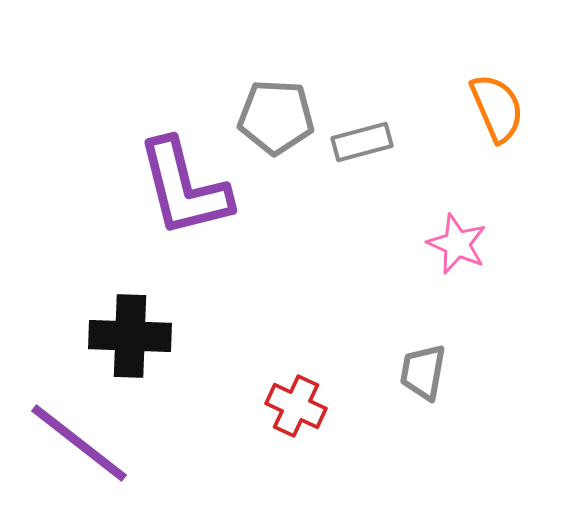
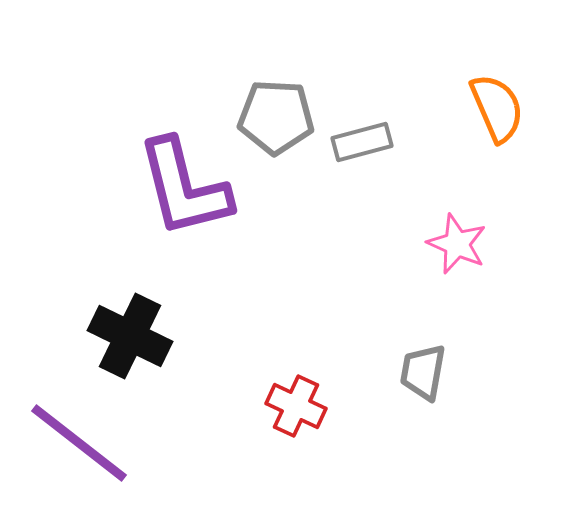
black cross: rotated 24 degrees clockwise
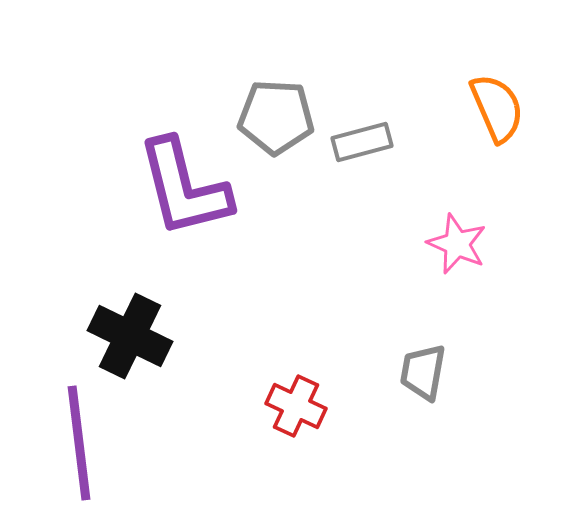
purple line: rotated 45 degrees clockwise
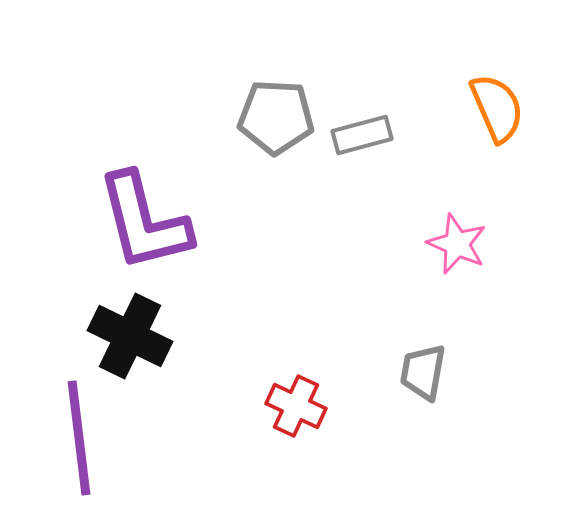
gray rectangle: moved 7 px up
purple L-shape: moved 40 px left, 34 px down
purple line: moved 5 px up
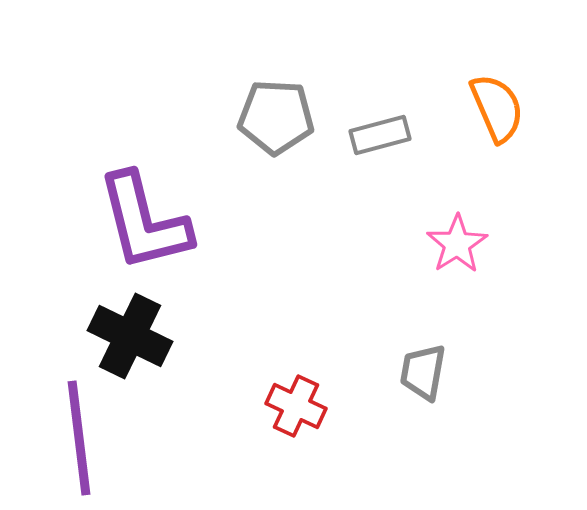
gray rectangle: moved 18 px right
pink star: rotated 16 degrees clockwise
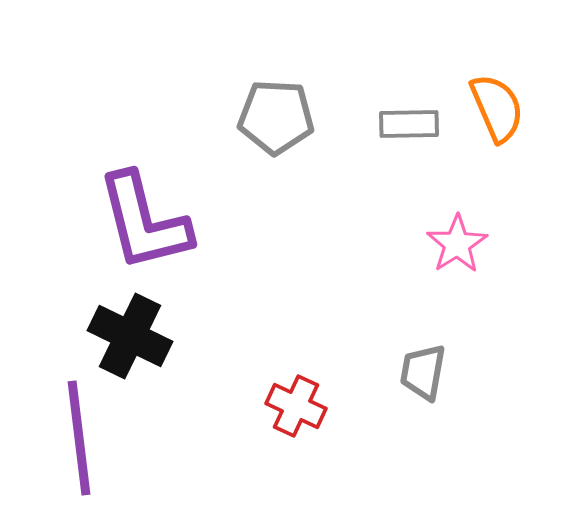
gray rectangle: moved 29 px right, 11 px up; rotated 14 degrees clockwise
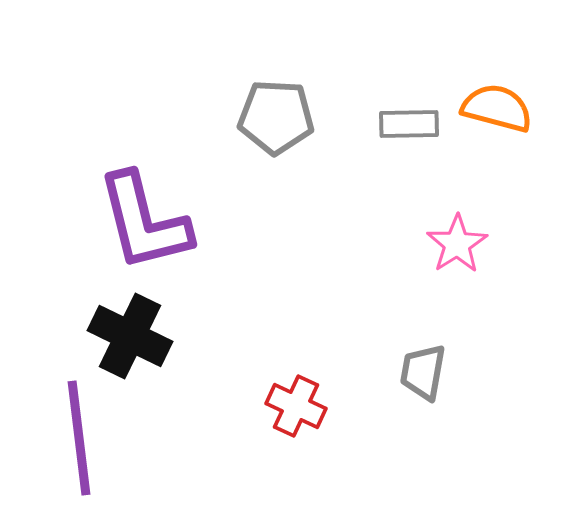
orange semicircle: rotated 52 degrees counterclockwise
